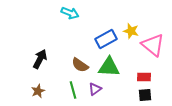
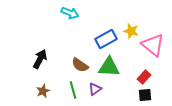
red rectangle: rotated 48 degrees counterclockwise
brown star: moved 5 px right
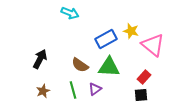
black square: moved 4 px left
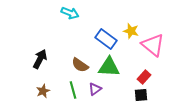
blue rectangle: rotated 65 degrees clockwise
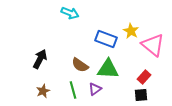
yellow star: rotated 14 degrees clockwise
blue rectangle: rotated 15 degrees counterclockwise
green triangle: moved 1 px left, 2 px down
